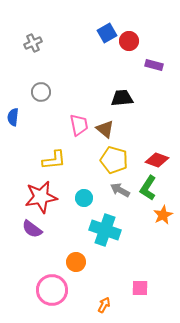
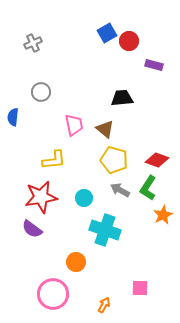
pink trapezoid: moved 5 px left
pink circle: moved 1 px right, 4 px down
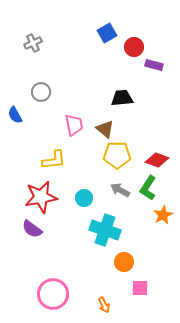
red circle: moved 5 px right, 6 px down
blue semicircle: moved 2 px right, 2 px up; rotated 36 degrees counterclockwise
yellow pentagon: moved 3 px right, 5 px up; rotated 16 degrees counterclockwise
orange circle: moved 48 px right
orange arrow: rotated 126 degrees clockwise
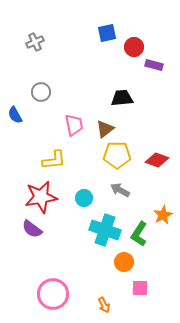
blue square: rotated 18 degrees clockwise
gray cross: moved 2 px right, 1 px up
brown triangle: rotated 42 degrees clockwise
green L-shape: moved 9 px left, 46 px down
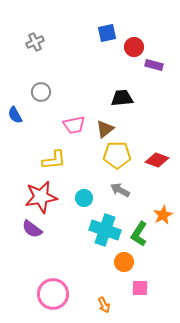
pink trapezoid: rotated 90 degrees clockwise
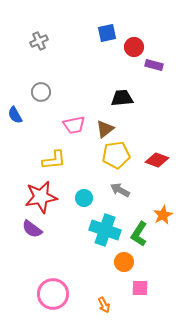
gray cross: moved 4 px right, 1 px up
yellow pentagon: moved 1 px left; rotated 8 degrees counterclockwise
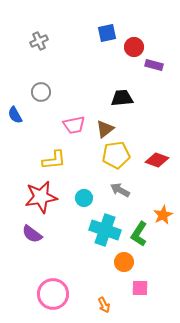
purple semicircle: moved 5 px down
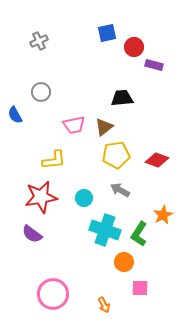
brown triangle: moved 1 px left, 2 px up
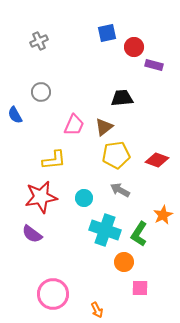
pink trapezoid: rotated 55 degrees counterclockwise
orange arrow: moved 7 px left, 5 px down
